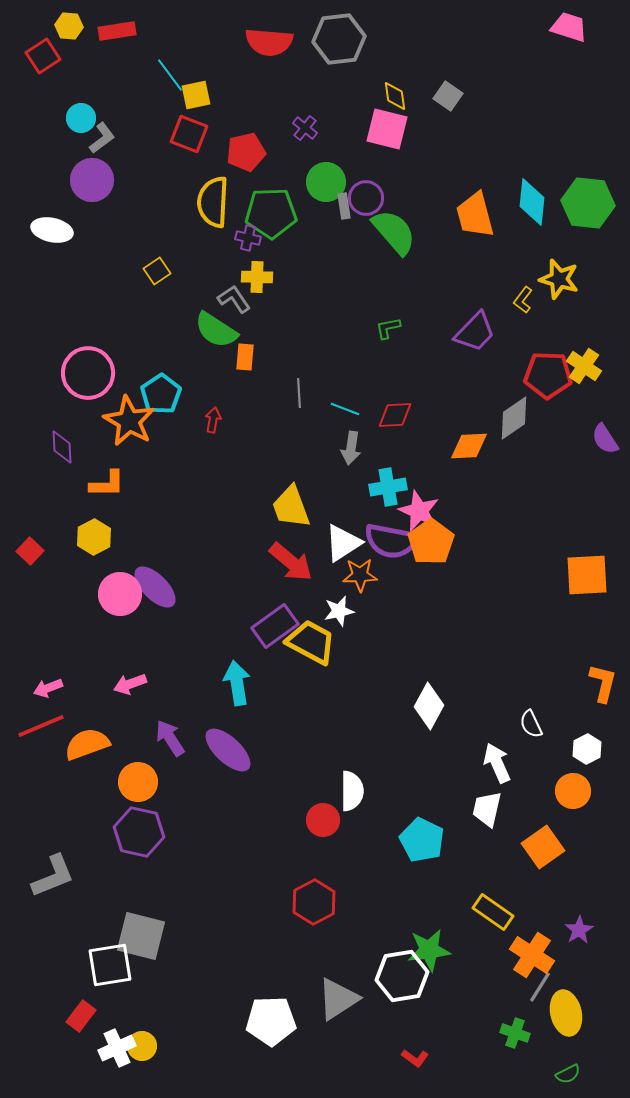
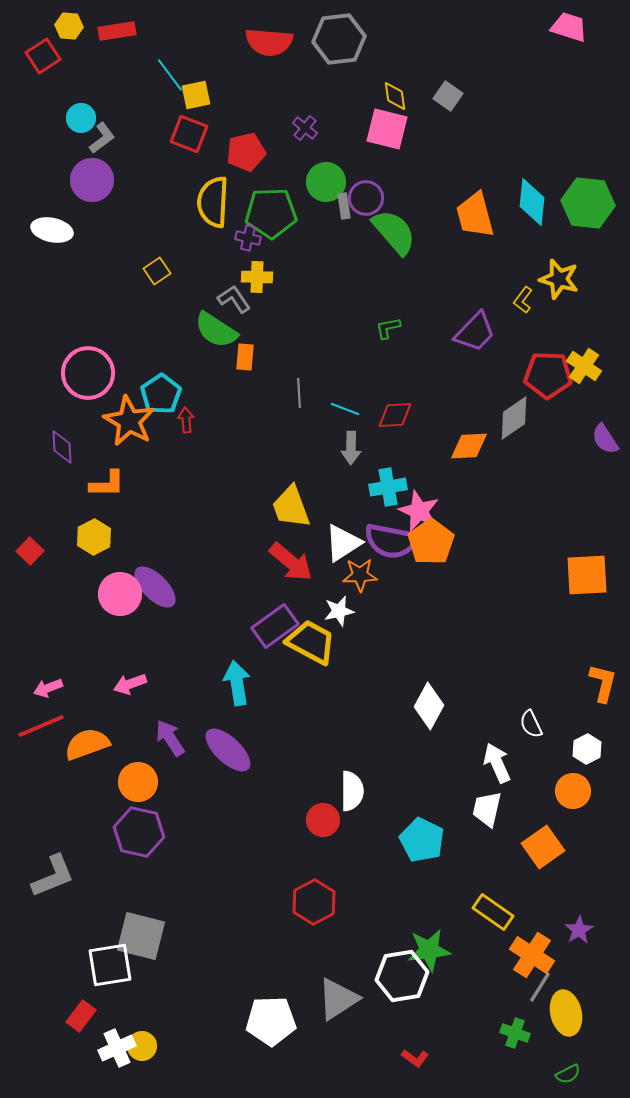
red arrow at (213, 420): moved 27 px left; rotated 15 degrees counterclockwise
gray arrow at (351, 448): rotated 8 degrees counterclockwise
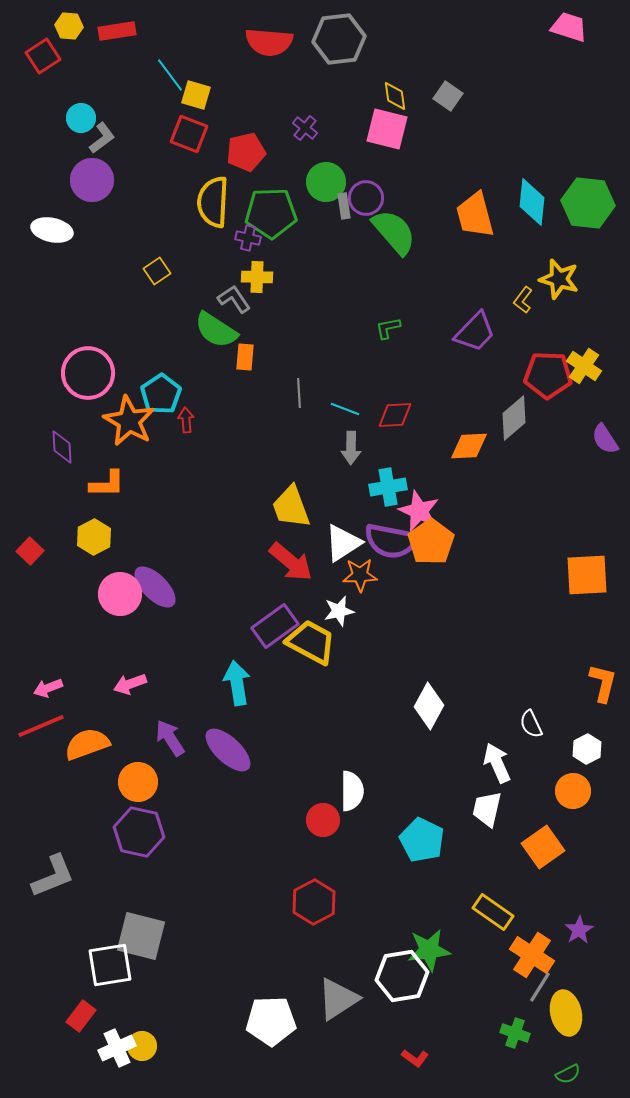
yellow square at (196, 95): rotated 28 degrees clockwise
gray diamond at (514, 418): rotated 6 degrees counterclockwise
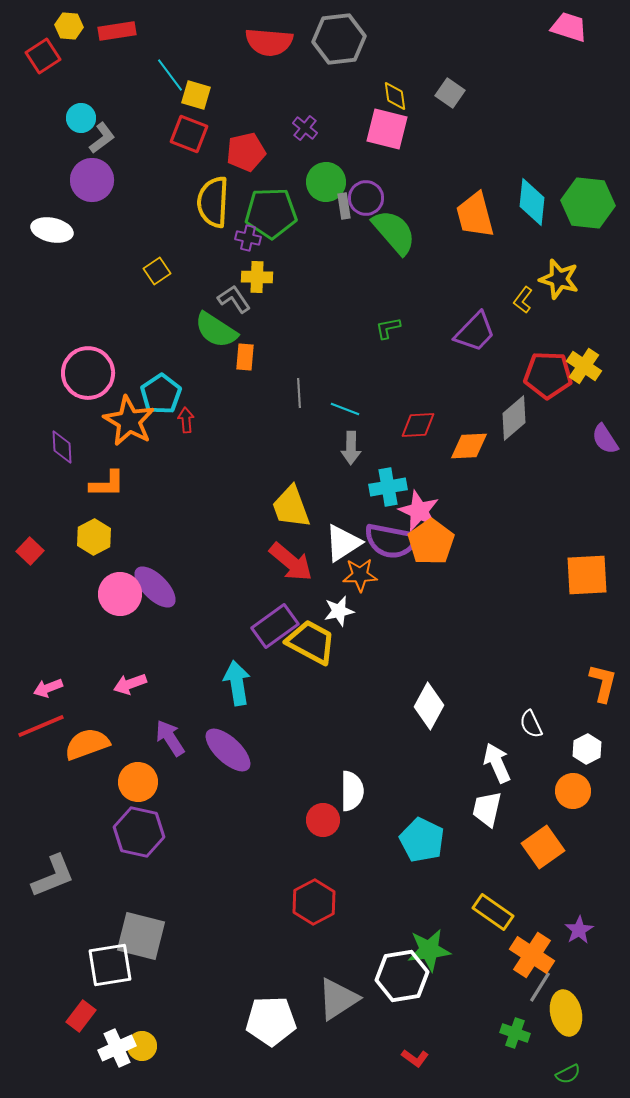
gray square at (448, 96): moved 2 px right, 3 px up
red diamond at (395, 415): moved 23 px right, 10 px down
